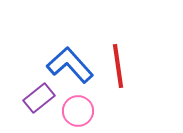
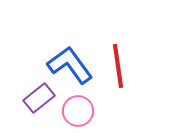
blue L-shape: rotated 6 degrees clockwise
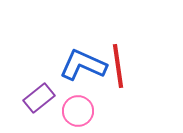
blue L-shape: moved 13 px right; rotated 30 degrees counterclockwise
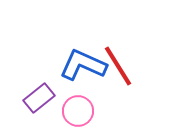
red line: rotated 24 degrees counterclockwise
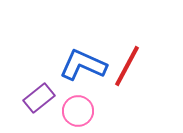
red line: moved 9 px right; rotated 60 degrees clockwise
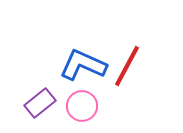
purple rectangle: moved 1 px right, 5 px down
pink circle: moved 4 px right, 5 px up
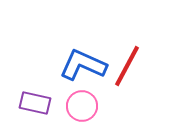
purple rectangle: moved 5 px left; rotated 52 degrees clockwise
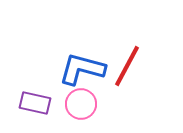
blue L-shape: moved 1 px left, 4 px down; rotated 9 degrees counterclockwise
pink circle: moved 1 px left, 2 px up
